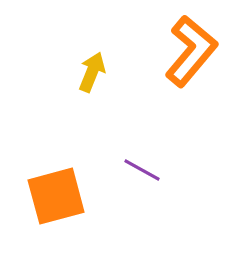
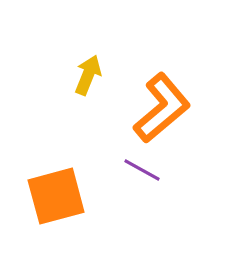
orange L-shape: moved 29 px left, 57 px down; rotated 10 degrees clockwise
yellow arrow: moved 4 px left, 3 px down
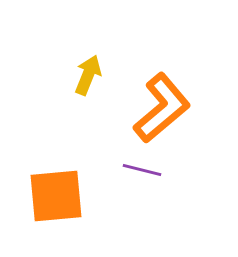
purple line: rotated 15 degrees counterclockwise
orange square: rotated 10 degrees clockwise
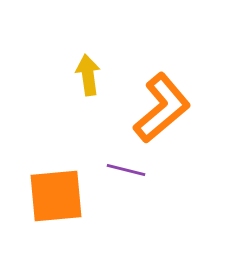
yellow arrow: rotated 30 degrees counterclockwise
purple line: moved 16 px left
